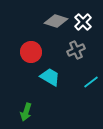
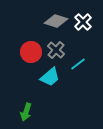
gray cross: moved 20 px left; rotated 24 degrees counterclockwise
cyan trapezoid: rotated 110 degrees clockwise
cyan line: moved 13 px left, 18 px up
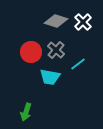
cyan trapezoid: rotated 50 degrees clockwise
